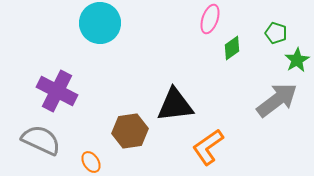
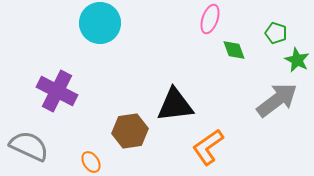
green diamond: moved 2 px right, 2 px down; rotated 75 degrees counterclockwise
green star: rotated 15 degrees counterclockwise
gray semicircle: moved 12 px left, 6 px down
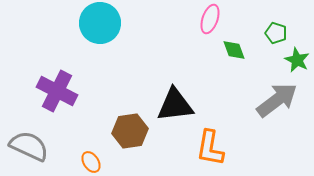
orange L-shape: moved 2 px right, 1 px down; rotated 45 degrees counterclockwise
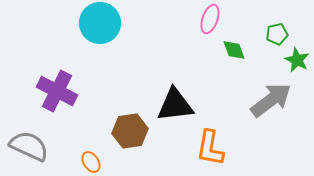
green pentagon: moved 1 px right, 1 px down; rotated 30 degrees counterclockwise
gray arrow: moved 6 px left
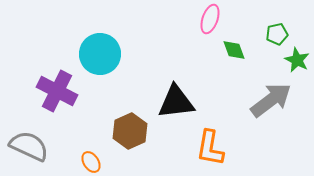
cyan circle: moved 31 px down
black triangle: moved 1 px right, 3 px up
brown hexagon: rotated 16 degrees counterclockwise
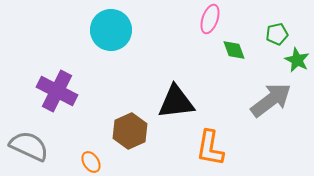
cyan circle: moved 11 px right, 24 px up
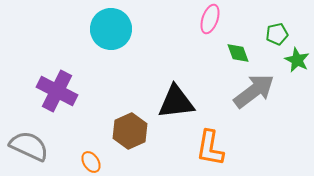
cyan circle: moved 1 px up
green diamond: moved 4 px right, 3 px down
gray arrow: moved 17 px left, 9 px up
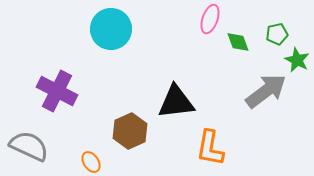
green diamond: moved 11 px up
gray arrow: moved 12 px right
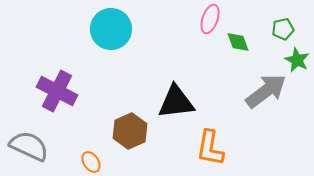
green pentagon: moved 6 px right, 5 px up
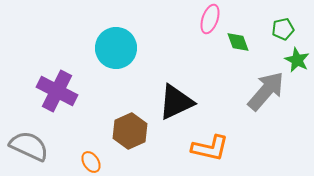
cyan circle: moved 5 px right, 19 px down
gray arrow: rotated 12 degrees counterclockwise
black triangle: rotated 18 degrees counterclockwise
orange L-shape: rotated 87 degrees counterclockwise
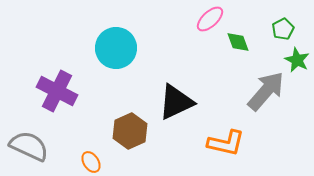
pink ellipse: rotated 28 degrees clockwise
green pentagon: rotated 15 degrees counterclockwise
orange L-shape: moved 16 px right, 5 px up
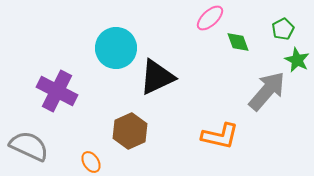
pink ellipse: moved 1 px up
gray arrow: moved 1 px right
black triangle: moved 19 px left, 25 px up
orange L-shape: moved 6 px left, 7 px up
